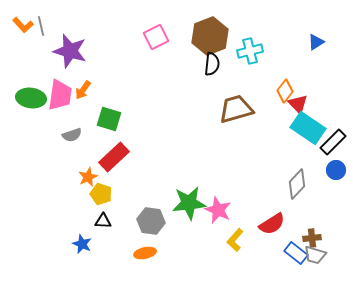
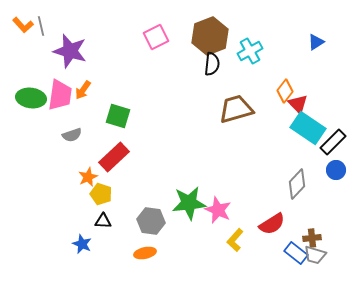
cyan cross: rotated 15 degrees counterclockwise
green square: moved 9 px right, 3 px up
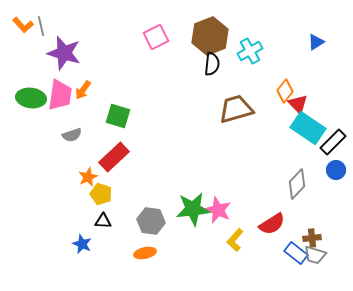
purple star: moved 6 px left, 2 px down
green star: moved 4 px right, 6 px down
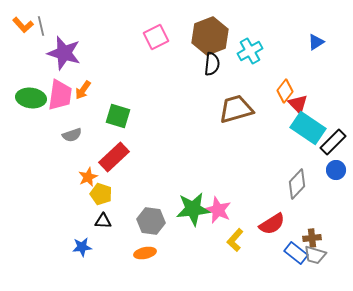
blue star: moved 3 px down; rotated 30 degrees counterclockwise
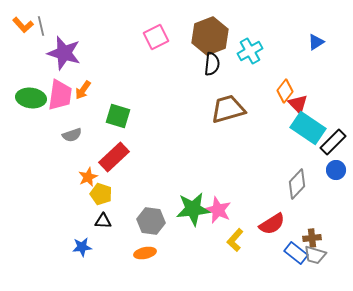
brown trapezoid: moved 8 px left
